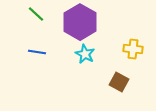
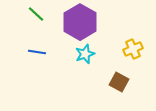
yellow cross: rotated 30 degrees counterclockwise
cyan star: rotated 24 degrees clockwise
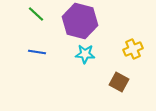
purple hexagon: moved 1 px up; rotated 16 degrees counterclockwise
cyan star: rotated 24 degrees clockwise
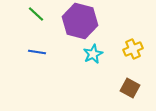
cyan star: moved 8 px right; rotated 30 degrees counterclockwise
brown square: moved 11 px right, 6 px down
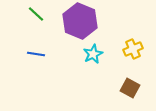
purple hexagon: rotated 8 degrees clockwise
blue line: moved 1 px left, 2 px down
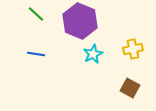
yellow cross: rotated 12 degrees clockwise
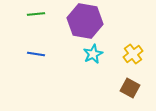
green line: rotated 48 degrees counterclockwise
purple hexagon: moved 5 px right; rotated 12 degrees counterclockwise
yellow cross: moved 5 px down; rotated 24 degrees counterclockwise
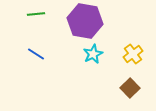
blue line: rotated 24 degrees clockwise
brown square: rotated 18 degrees clockwise
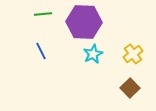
green line: moved 7 px right
purple hexagon: moved 1 px left, 1 px down; rotated 8 degrees counterclockwise
blue line: moved 5 px right, 3 px up; rotated 30 degrees clockwise
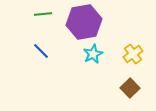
purple hexagon: rotated 12 degrees counterclockwise
blue line: rotated 18 degrees counterclockwise
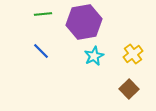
cyan star: moved 1 px right, 2 px down
brown square: moved 1 px left, 1 px down
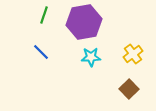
green line: moved 1 px right, 1 px down; rotated 66 degrees counterclockwise
blue line: moved 1 px down
cyan star: moved 3 px left, 1 px down; rotated 24 degrees clockwise
